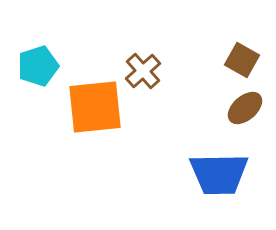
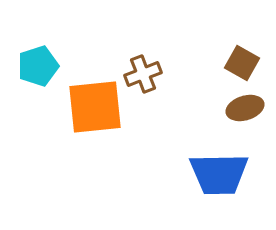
brown square: moved 3 px down
brown cross: moved 3 px down; rotated 21 degrees clockwise
brown ellipse: rotated 24 degrees clockwise
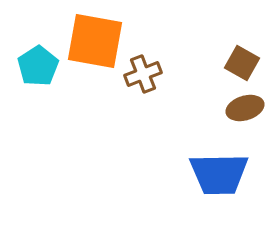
cyan pentagon: rotated 15 degrees counterclockwise
orange square: moved 66 px up; rotated 16 degrees clockwise
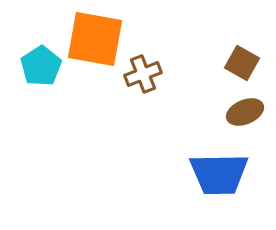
orange square: moved 2 px up
cyan pentagon: moved 3 px right
brown ellipse: moved 4 px down; rotated 6 degrees counterclockwise
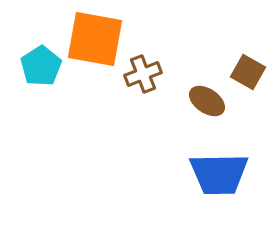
brown square: moved 6 px right, 9 px down
brown ellipse: moved 38 px left, 11 px up; rotated 57 degrees clockwise
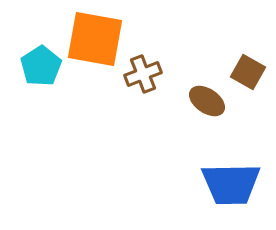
blue trapezoid: moved 12 px right, 10 px down
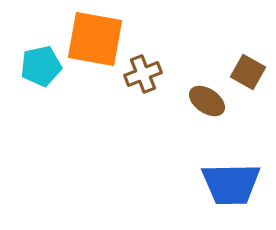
cyan pentagon: rotated 21 degrees clockwise
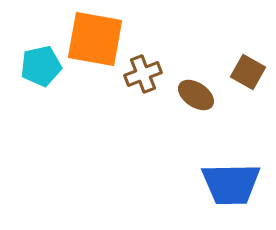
brown ellipse: moved 11 px left, 6 px up
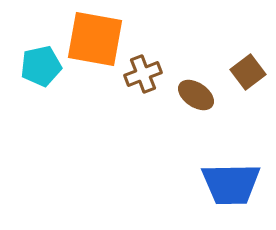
brown square: rotated 24 degrees clockwise
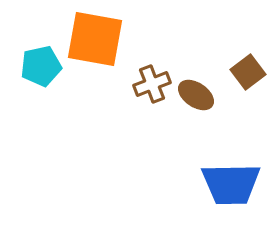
brown cross: moved 9 px right, 10 px down
